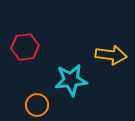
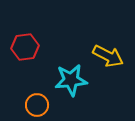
yellow arrow: moved 3 px left, 1 px down; rotated 20 degrees clockwise
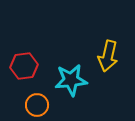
red hexagon: moved 1 px left, 19 px down
yellow arrow: rotated 76 degrees clockwise
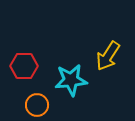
yellow arrow: rotated 20 degrees clockwise
red hexagon: rotated 8 degrees clockwise
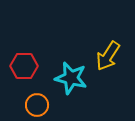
cyan star: moved 2 px up; rotated 20 degrees clockwise
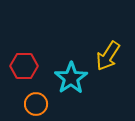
cyan star: rotated 24 degrees clockwise
orange circle: moved 1 px left, 1 px up
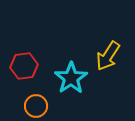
red hexagon: rotated 8 degrees counterclockwise
orange circle: moved 2 px down
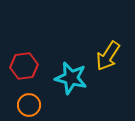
cyan star: rotated 24 degrees counterclockwise
orange circle: moved 7 px left, 1 px up
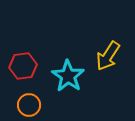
red hexagon: moved 1 px left
cyan star: moved 3 px left, 2 px up; rotated 20 degrees clockwise
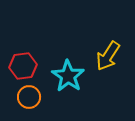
orange circle: moved 8 px up
